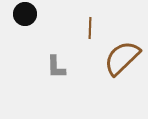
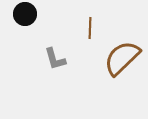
gray L-shape: moved 1 px left, 8 px up; rotated 15 degrees counterclockwise
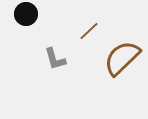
black circle: moved 1 px right
brown line: moved 1 px left, 3 px down; rotated 45 degrees clockwise
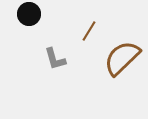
black circle: moved 3 px right
brown line: rotated 15 degrees counterclockwise
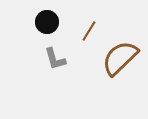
black circle: moved 18 px right, 8 px down
brown semicircle: moved 2 px left
